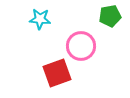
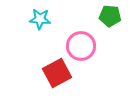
green pentagon: rotated 15 degrees clockwise
red square: rotated 8 degrees counterclockwise
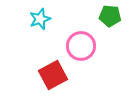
cyan star: rotated 25 degrees counterclockwise
red square: moved 4 px left, 2 px down
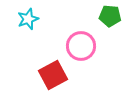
cyan star: moved 12 px left
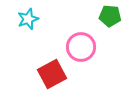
pink circle: moved 1 px down
red square: moved 1 px left, 1 px up
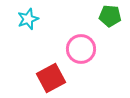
pink circle: moved 2 px down
red square: moved 1 px left, 4 px down
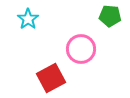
cyan star: rotated 15 degrees counterclockwise
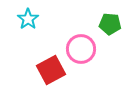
green pentagon: moved 8 px down
red square: moved 8 px up
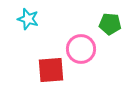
cyan star: rotated 20 degrees counterclockwise
red square: rotated 24 degrees clockwise
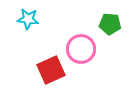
cyan star: rotated 10 degrees counterclockwise
red square: rotated 20 degrees counterclockwise
